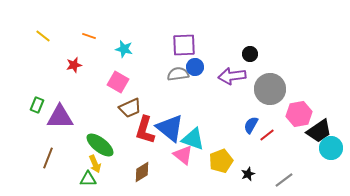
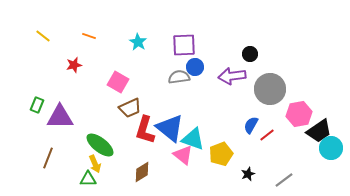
cyan star: moved 14 px right, 7 px up; rotated 18 degrees clockwise
gray semicircle: moved 1 px right, 3 px down
yellow pentagon: moved 7 px up
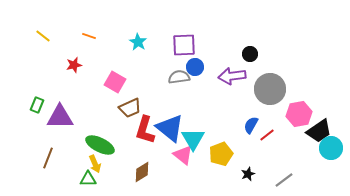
pink square: moved 3 px left
cyan triangle: rotated 40 degrees clockwise
green ellipse: rotated 12 degrees counterclockwise
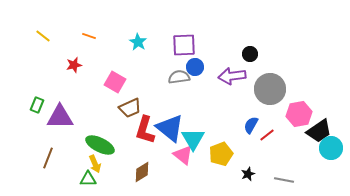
gray line: rotated 48 degrees clockwise
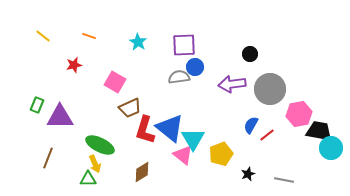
purple arrow: moved 8 px down
black trapezoid: rotated 136 degrees counterclockwise
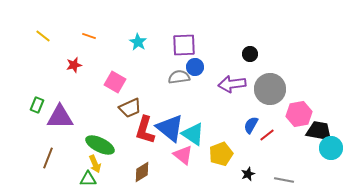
cyan triangle: moved 5 px up; rotated 25 degrees counterclockwise
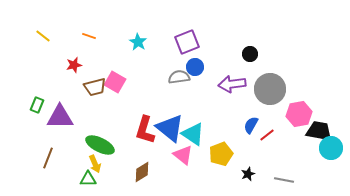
purple square: moved 3 px right, 3 px up; rotated 20 degrees counterclockwise
brown trapezoid: moved 35 px left, 21 px up; rotated 10 degrees clockwise
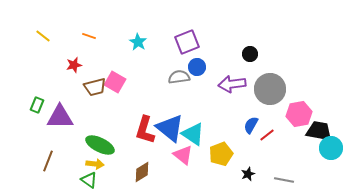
blue circle: moved 2 px right
brown line: moved 3 px down
yellow arrow: rotated 60 degrees counterclockwise
green triangle: moved 1 px right, 1 px down; rotated 36 degrees clockwise
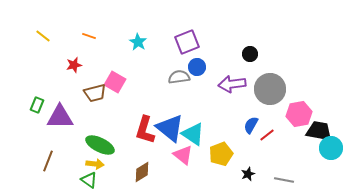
brown trapezoid: moved 6 px down
